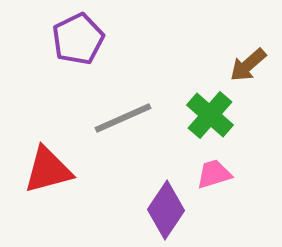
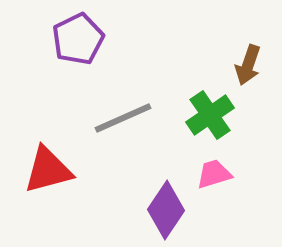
brown arrow: rotated 30 degrees counterclockwise
green cross: rotated 15 degrees clockwise
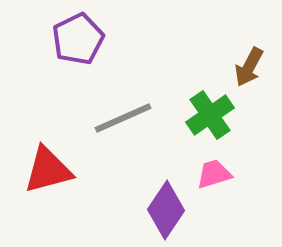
brown arrow: moved 1 px right, 2 px down; rotated 9 degrees clockwise
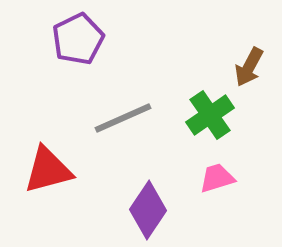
pink trapezoid: moved 3 px right, 4 px down
purple diamond: moved 18 px left
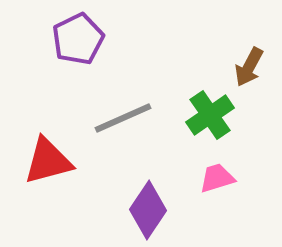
red triangle: moved 9 px up
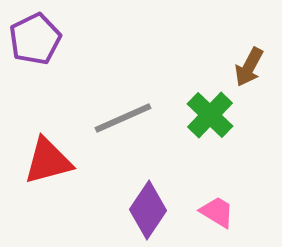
purple pentagon: moved 43 px left
green cross: rotated 12 degrees counterclockwise
pink trapezoid: moved 34 px down; rotated 48 degrees clockwise
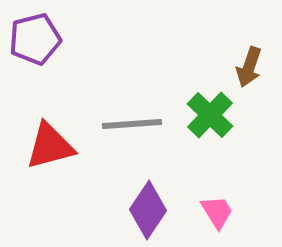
purple pentagon: rotated 12 degrees clockwise
brown arrow: rotated 9 degrees counterclockwise
gray line: moved 9 px right, 6 px down; rotated 20 degrees clockwise
red triangle: moved 2 px right, 15 px up
pink trapezoid: rotated 27 degrees clockwise
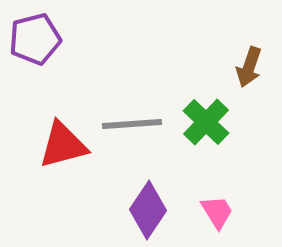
green cross: moved 4 px left, 7 px down
red triangle: moved 13 px right, 1 px up
